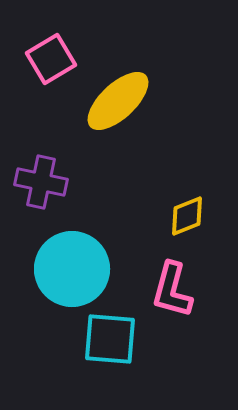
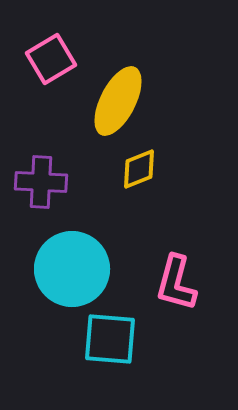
yellow ellipse: rotated 20 degrees counterclockwise
purple cross: rotated 9 degrees counterclockwise
yellow diamond: moved 48 px left, 47 px up
pink L-shape: moved 4 px right, 7 px up
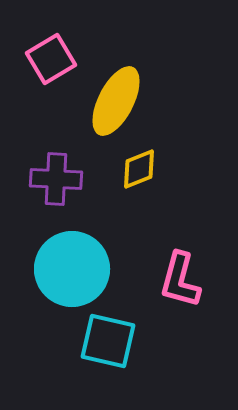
yellow ellipse: moved 2 px left
purple cross: moved 15 px right, 3 px up
pink L-shape: moved 4 px right, 3 px up
cyan square: moved 2 px left, 2 px down; rotated 8 degrees clockwise
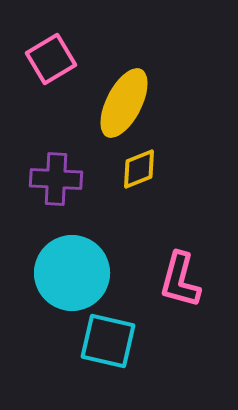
yellow ellipse: moved 8 px right, 2 px down
cyan circle: moved 4 px down
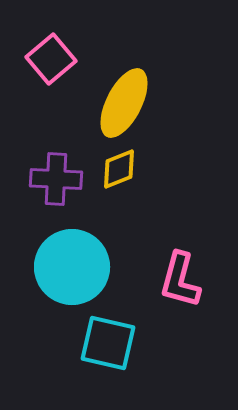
pink square: rotated 9 degrees counterclockwise
yellow diamond: moved 20 px left
cyan circle: moved 6 px up
cyan square: moved 2 px down
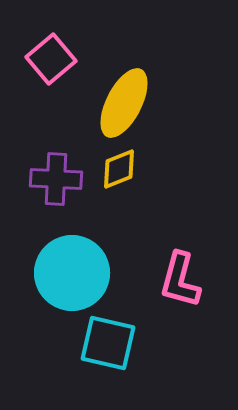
cyan circle: moved 6 px down
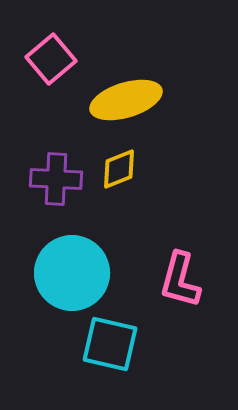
yellow ellipse: moved 2 px right, 3 px up; rotated 46 degrees clockwise
cyan square: moved 2 px right, 1 px down
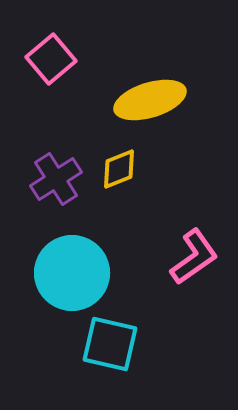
yellow ellipse: moved 24 px right
purple cross: rotated 36 degrees counterclockwise
pink L-shape: moved 14 px right, 23 px up; rotated 140 degrees counterclockwise
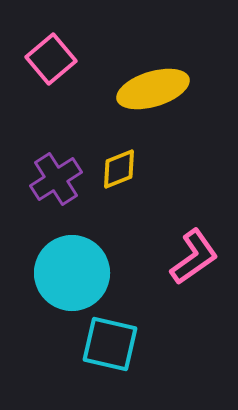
yellow ellipse: moved 3 px right, 11 px up
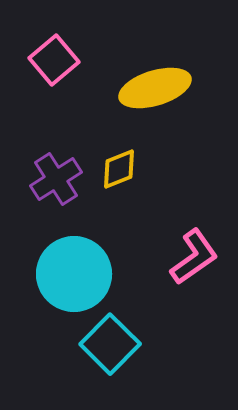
pink square: moved 3 px right, 1 px down
yellow ellipse: moved 2 px right, 1 px up
cyan circle: moved 2 px right, 1 px down
cyan square: rotated 32 degrees clockwise
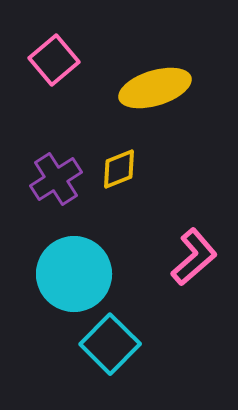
pink L-shape: rotated 6 degrees counterclockwise
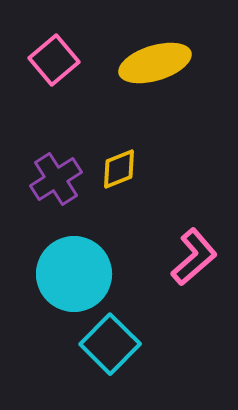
yellow ellipse: moved 25 px up
